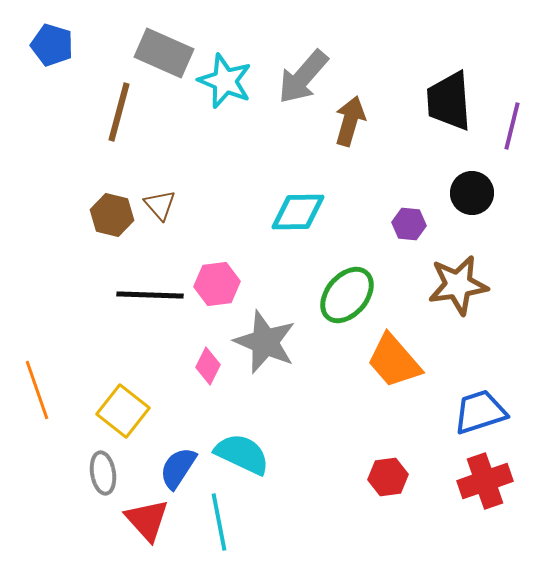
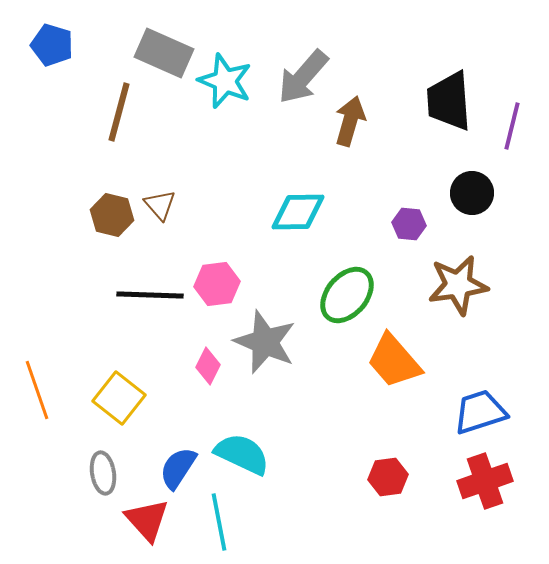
yellow square: moved 4 px left, 13 px up
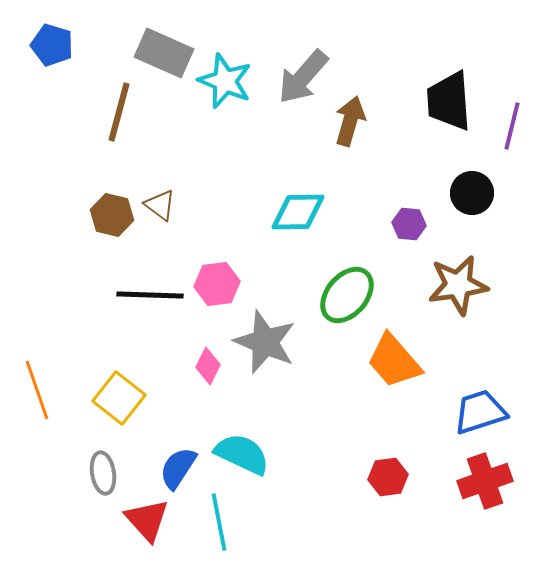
brown triangle: rotated 12 degrees counterclockwise
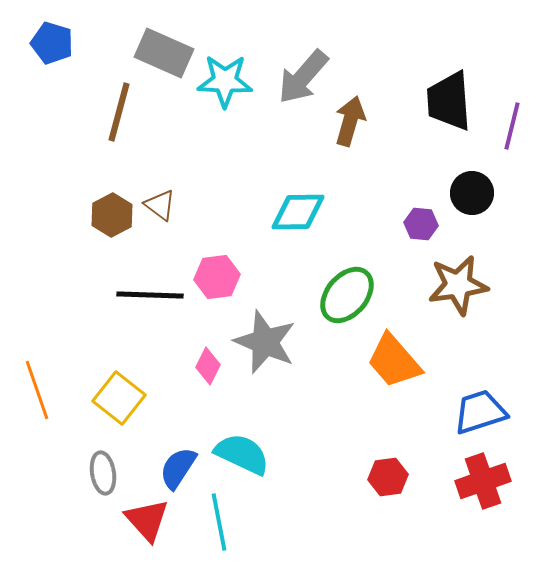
blue pentagon: moved 2 px up
cyan star: rotated 20 degrees counterclockwise
brown hexagon: rotated 18 degrees clockwise
purple hexagon: moved 12 px right
pink hexagon: moved 7 px up
red cross: moved 2 px left
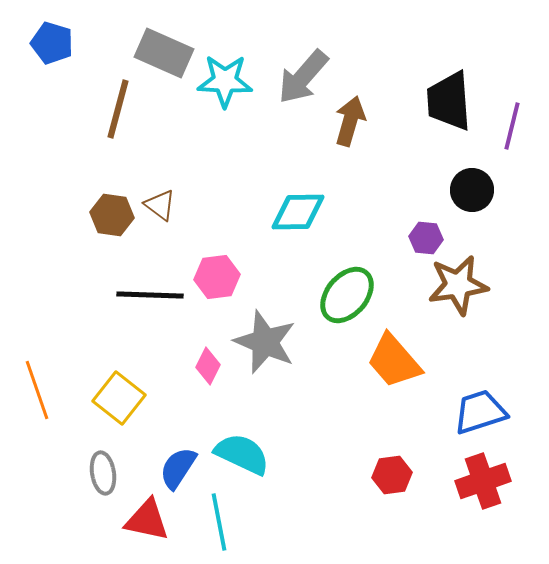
brown line: moved 1 px left, 3 px up
black circle: moved 3 px up
brown hexagon: rotated 24 degrees counterclockwise
purple hexagon: moved 5 px right, 14 px down
red hexagon: moved 4 px right, 2 px up
red triangle: rotated 36 degrees counterclockwise
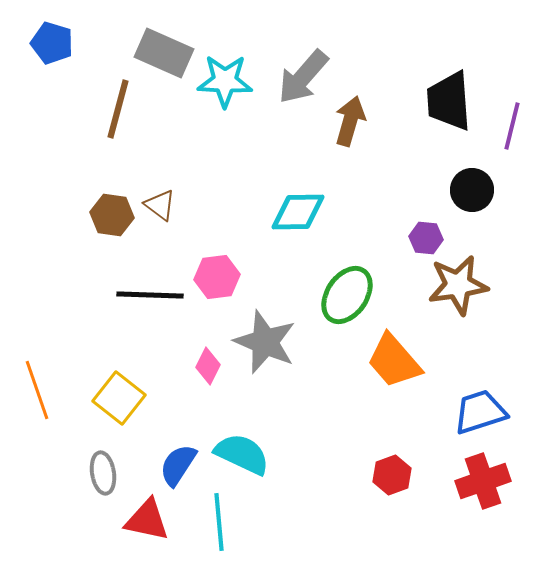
green ellipse: rotated 6 degrees counterclockwise
blue semicircle: moved 3 px up
red hexagon: rotated 12 degrees counterclockwise
cyan line: rotated 6 degrees clockwise
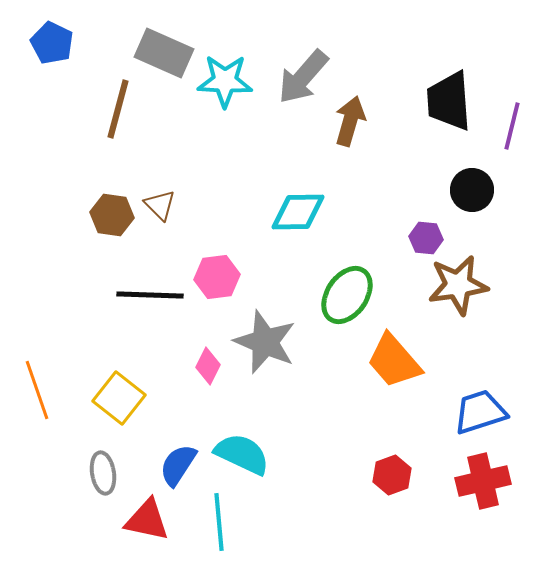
blue pentagon: rotated 9 degrees clockwise
brown triangle: rotated 8 degrees clockwise
red cross: rotated 6 degrees clockwise
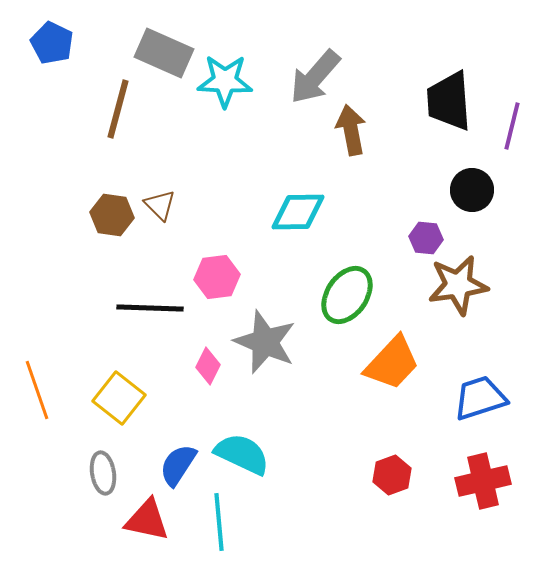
gray arrow: moved 12 px right
brown arrow: moved 1 px right, 9 px down; rotated 27 degrees counterclockwise
black line: moved 13 px down
orange trapezoid: moved 2 px left, 2 px down; rotated 96 degrees counterclockwise
blue trapezoid: moved 14 px up
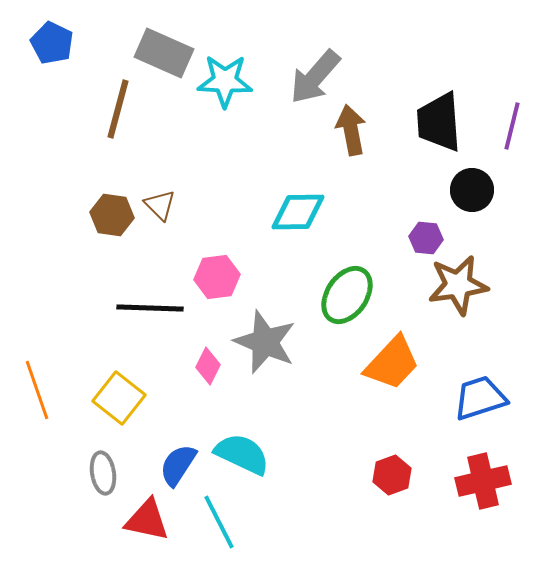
black trapezoid: moved 10 px left, 21 px down
cyan line: rotated 22 degrees counterclockwise
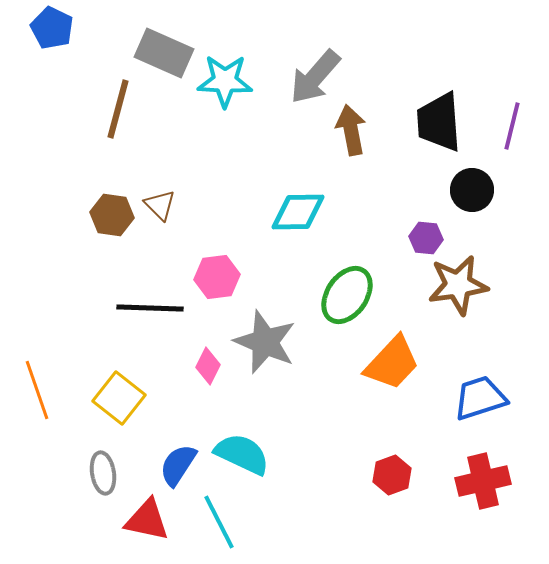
blue pentagon: moved 15 px up
